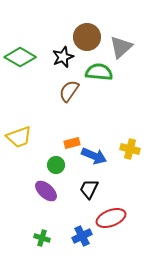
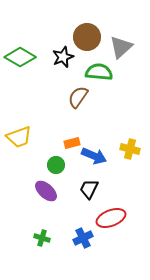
brown semicircle: moved 9 px right, 6 px down
blue cross: moved 1 px right, 2 px down
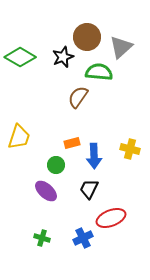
yellow trapezoid: rotated 52 degrees counterclockwise
blue arrow: rotated 65 degrees clockwise
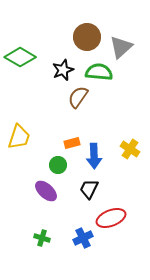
black star: moved 13 px down
yellow cross: rotated 18 degrees clockwise
green circle: moved 2 px right
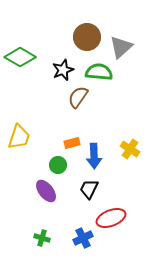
purple ellipse: rotated 10 degrees clockwise
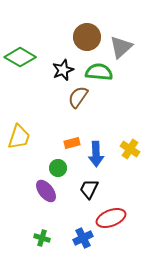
blue arrow: moved 2 px right, 2 px up
green circle: moved 3 px down
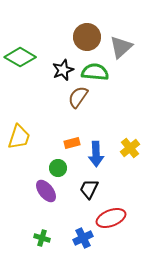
green semicircle: moved 4 px left
yellow cross: moved 1 px up; rotated 18 degrees clockwise
